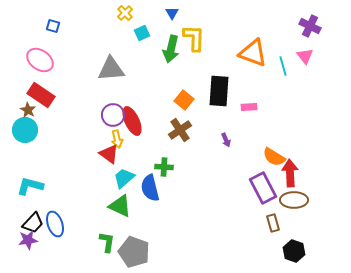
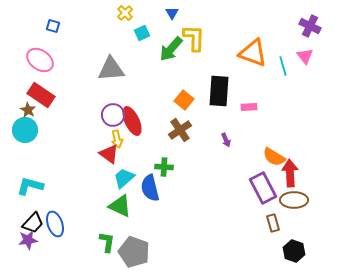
green arrow: rotated 28 degrees clockwise
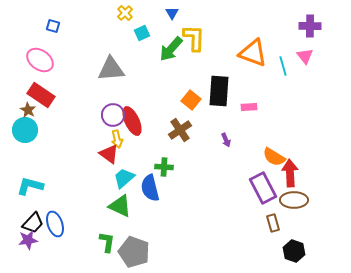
purple cross: rotated 25 degrees counterclockwise
orange square: moved 7 px right
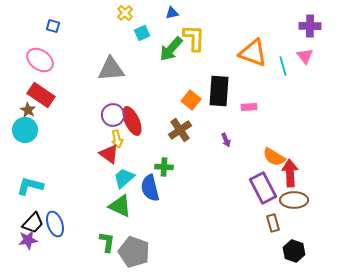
blue triangle: rotated 48 degrees clockwise
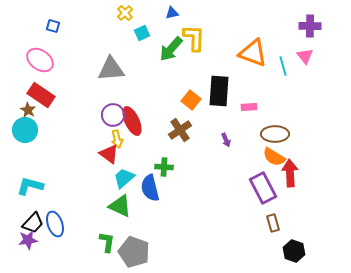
brown ellipse: moved 19 px left, 66 px up
